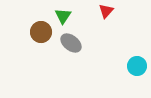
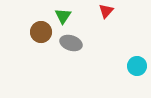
gray ellipse: rotated 20 degrees counterclockwise
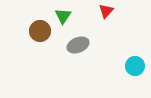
brown circle: moved 1 px left, 1 px up
gray ellipse: moved 7 px right, 2 px down; rotated 40 degrees counterclockwise
cyan circle: moved 2 px left
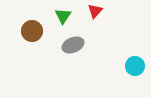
red triangle: moved 11 px left
brown circle: moved 8 px left
gray ellipse: moved 5 px left
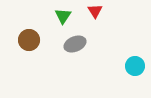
red triangle: rotated 14 degrees counterclockwise
brown circle: moved 3 px left, 9 px down
gray ellipse: moved 2 px right, 1 px up
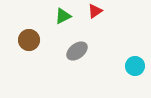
red triangle: rotated 28 degrees clockwise
green triangle: rotated 30 degrees clockwise
gray ellipse: moved 2 px right, 7 px down; rotated 15 degrees counterclockwise
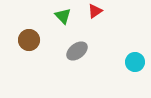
green triangle: rotated 48 degrees counterclockwise
cyan circle: moved 4 px up
